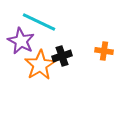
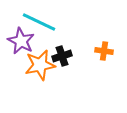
orange star: rotated 20 degrees clockwise
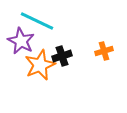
cyan line: moved 2 px left, 1 px up
orange cross: rotated 24 degrees counterclockwise
orange star: rotated 12 degrees counterclockwise
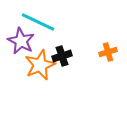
cyan line: moved 1 px right, 1 px down
orange cross: moved 4 px right, 1 px down
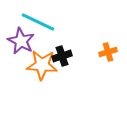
orange star: moved 2 px right; rotated 28 degrees clockwise
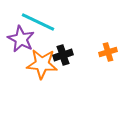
purple star: moved 2 px up
black cross: moved 1 px right, 1 px up
orange star: moved 1 px up
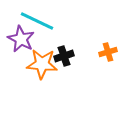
cyan line: moved 1 px left, 1 px up
black cross: moved 1 px right, 1 px down
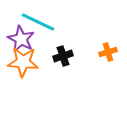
cyan line: moved 1 px right, 1 px down
black cross: moved 1 px left
orange star: moved 19 px left, 2 px up
